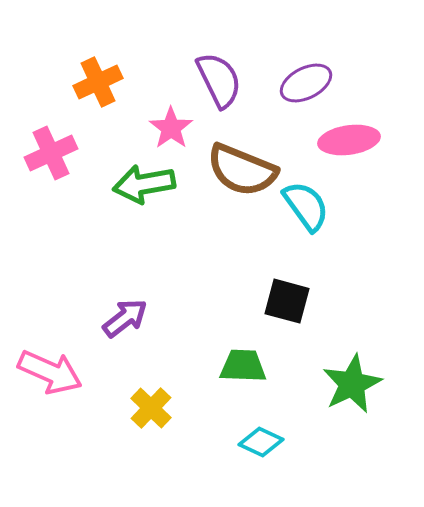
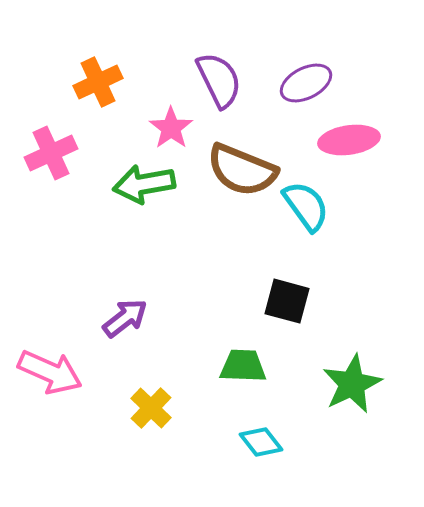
cyan diamond: rotated 27 degrees clockwise
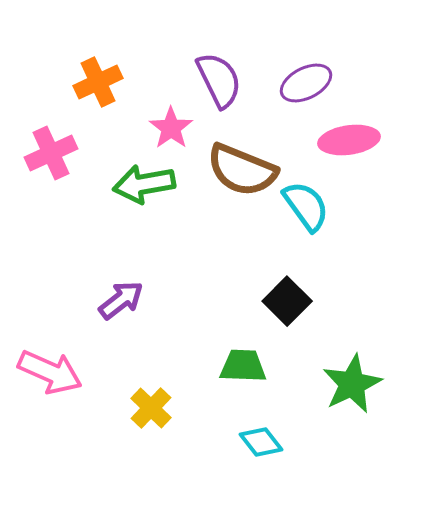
black square: rotated 30 degrees clockwise
purple arrow: moved 4 px left, 18 px up
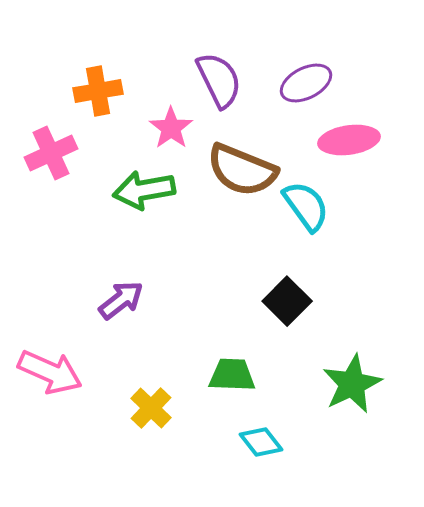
orange cross: moved 9 px down; rotated 15 degrees clockwise
green arrow: moved 6 px down
green trapezoid: moved 11 px left, 9 px down
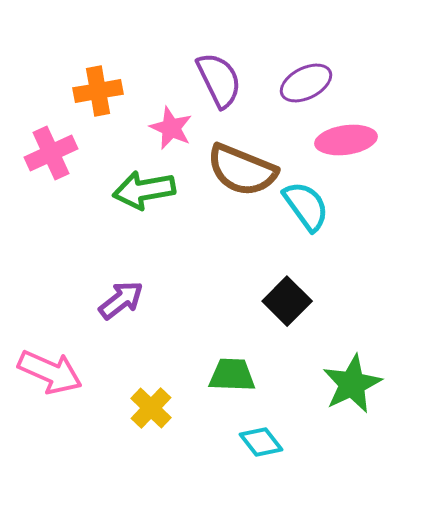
pink star: rotated 12 degrees counterclockwise
pink ellipse: moved 3 px left
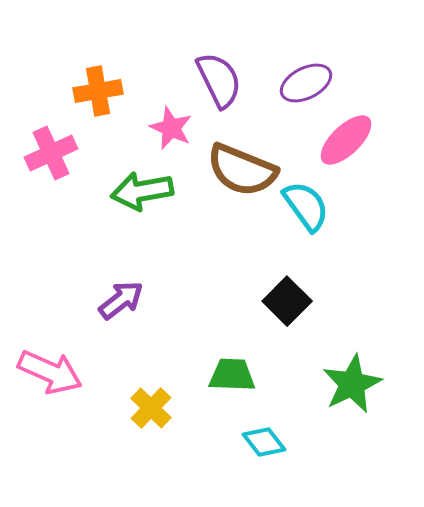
pink ellipse: rotated 36 degrees counterclockwise
green arrow: moved 2 px left, 1 px down
cyan diamond: moved 3 px right
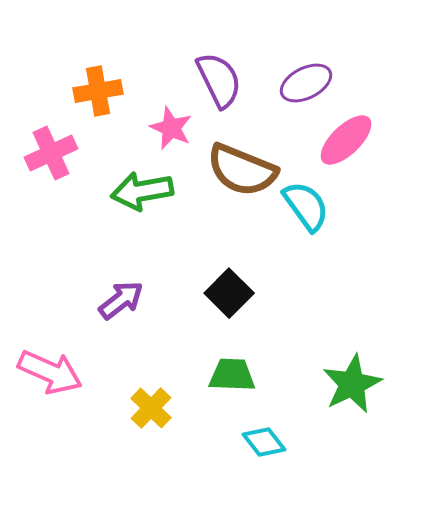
black square: moved 58 px left, 8 px up
